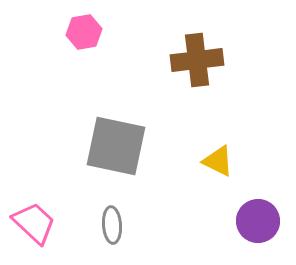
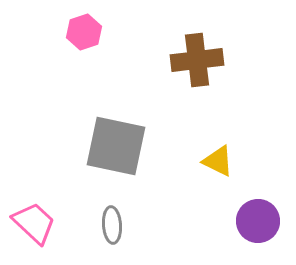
pink hexagon: rotated 8 degrees counterclockwise
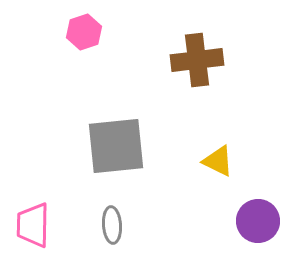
gray square: rotated 18 degrees counterclockwise
pink trapezoid: moved 1 px left, 2 px down; rotated 132 degrees counterclockwise
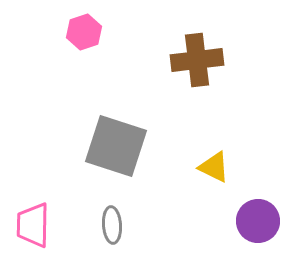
gray square: rotated 24 degrees clockwise
yellow triangle: moved 4 px left, 6 px down
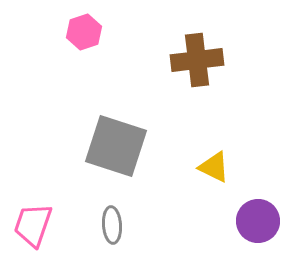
pink trapezoid: rotated 18 degrees clockwise
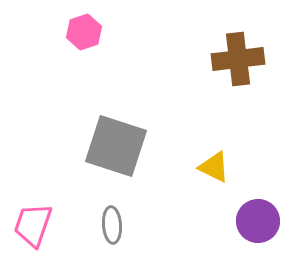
brown cross: moved 41 px right, 1 px up
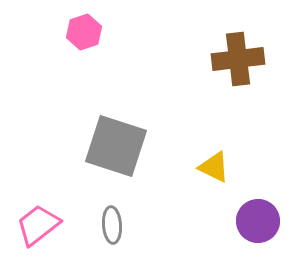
pink trapezoid: moved 5 px right; rotated 33 degrees clockwise
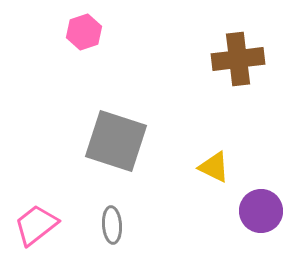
gray square: moved 5 px up
purple circle: moved 3 px right, 10 px up
pink trapezoid: moved 2 px left
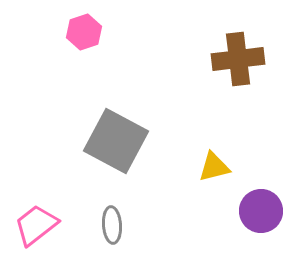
gray square: rotated 10 degrees clockwise
yellow triangle: rotated 40 degrees counterclockwise
